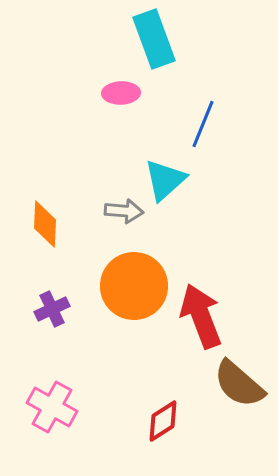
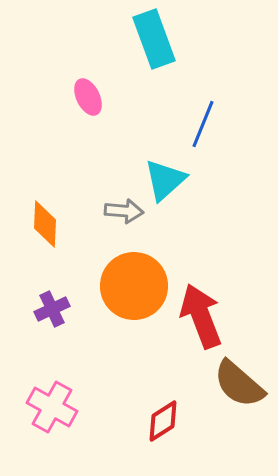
pink ellipse: moved 33 px left, 4 px down; rotated 66 degrees clockwise
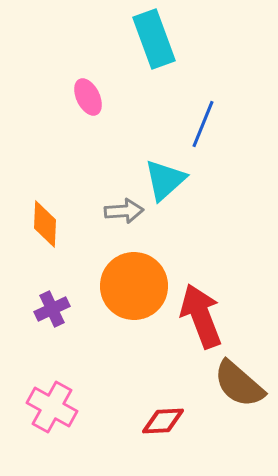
gray arrow: rotated 9 degrees counterclockwise
red diamond: rotated 30 degrees clockwise
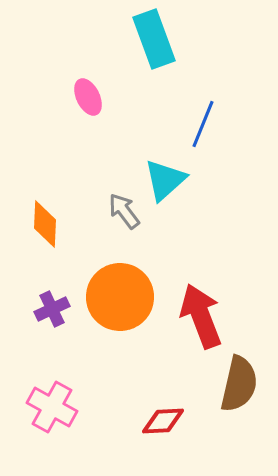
gray arrow: rotated 123 degrees counterclockwise
orange circle: moved 14 px left, 11 px down
brown semicircle: rotated 118 degrees counterclockwise
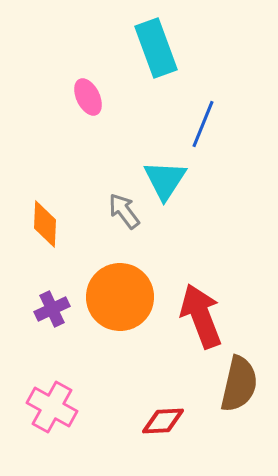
cyan rectangle: moved 2 px right, 9 px down
cyan triangle: rotated 15 degrees counterclockwise
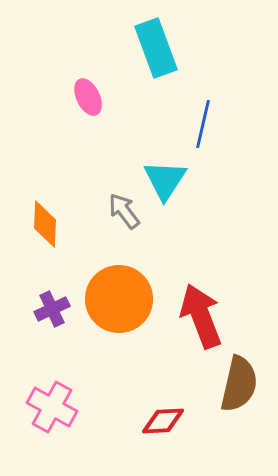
blue line: rotated 9 degrees counterclockwise
orange circle: moved 1 px left, 2 px down
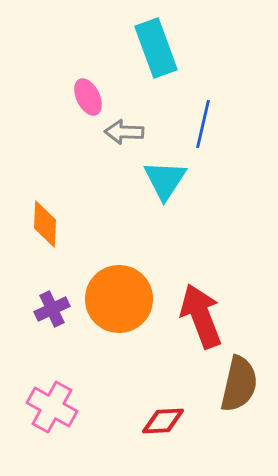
gray arrow: moved 79 px up; rotated 51 degrees counterclockwise
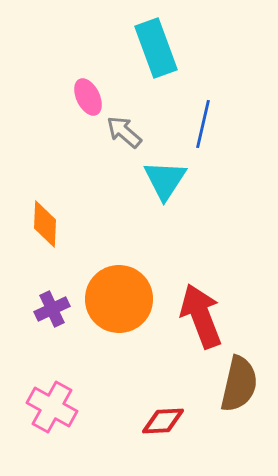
gray arrow: rotated 39 degrees clockwise
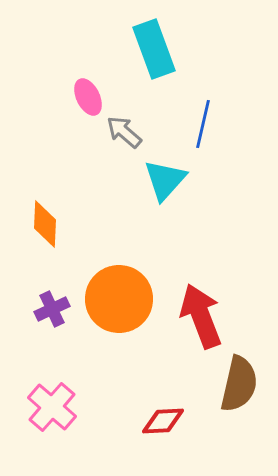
cyan rectangle: moved 2 px left, 1 px down
cyan triangle: rotated 9 degrees clockwise
pink cross: rotated 12 degrees clockwise
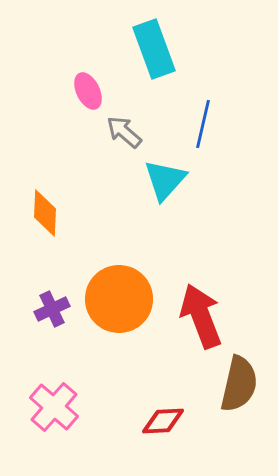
pink ellipse: moved 6 px up
orange diamond: moved 11 px up
pink cross: moved 2 px right
